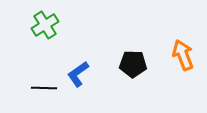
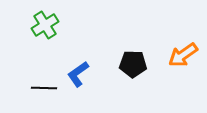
orange arrow: rotated 104 degrees counterclockwise
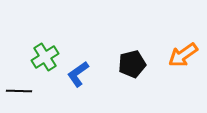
green cross: moved 32 px down
black pentagon: moved 1 px left; rotated 16 degrees counterclockwise
black line: moved 25 px left, 3 px down
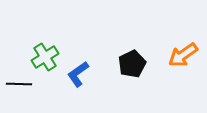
black pentagon: rotated 12 degrees counterclockwise
black line: moved 7 px up
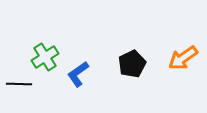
orange arrow: moved 3 px down
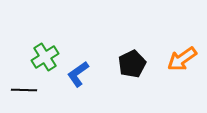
orange arrow: moved 1 px left, 1 px down
black line: moved 5 px right, 6 px down
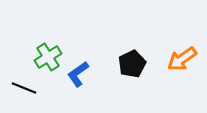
green cross: moved 3 px right
black line: moved 2 px up; rotated 20 degrees clockwise
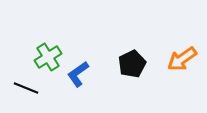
black line: moved 2 px right
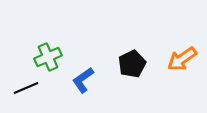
green cross: rotated 8 degrees clockwise
blue L-shape: moved 5 px right, 6 px down
black line: rotated 45 degrees counterclockwise
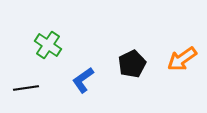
green cross: moved 12 px up; rotated 32 degrees counterclockwise
black line: rotated 15 degrees clockwise
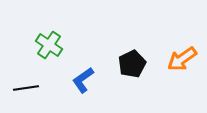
green cross: moved 1 px right
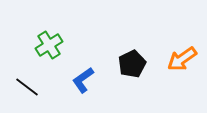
green cross: rotated 24 degrees clockwise
black line: moved 1 px right, 1 px up; rotated 45 degrees clockwise
